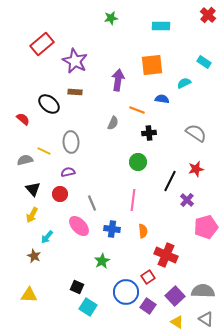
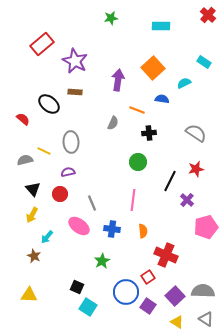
orange square at (152, 65): moved 1 px right, 3 px down; rotated 35 degrees counterclockwise
pink ellipse at (79, 226): rotated 10 degrees counterclockwise
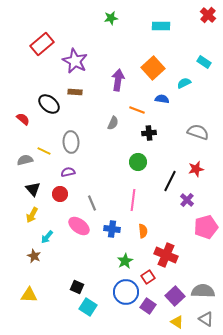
gray semicircle at (196, 133): moved 2 px right, 1 px up; rotated 15 degrees counterclockwise
green star at (102, 261): moved 23 px right
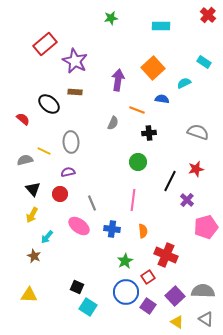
red rectangle at (42, 44): moved 3 px right
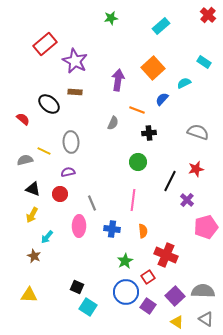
cyan rectangle at (161, 26): rotated 42 degrees counterclockwise
blue semicircle at (162, 99): rotated 56 degrees counterclockwise
black triangle at (33, 189): rotated 28 degrees counterclockwise
pink ellipse at (79, 226): rotated 55 degrees clockwise
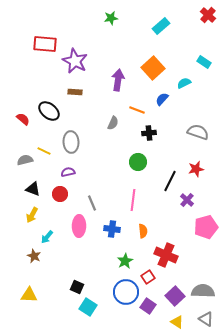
red rectangle at (45, 44): rotated 45 degrees clockwise
black ellipse at (49, 104): moved 7 px down
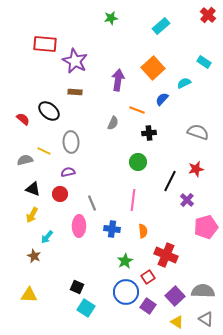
cyan square at (88, 307): moved 2 px left, 1 px down
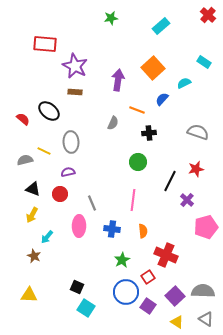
purple star at (75, 61): moved 5 px down
green star at (125, 261): moved 3 px left, 1 px up
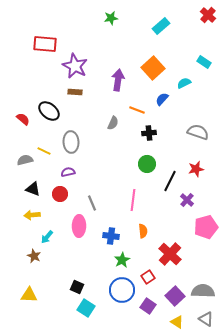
green circle at (138, 162): moved 9 px right, 2 px down
yellow arrow at (32, 215): rotated 56 degrees clockwise
blue cross at (112, 229): moved 1 px left, 7 px down
red cross at (166, 255): moved 4 px right, 1 px up; rotated 20 degrees clockwise
blue circle at (126, 292): moved 4 px left, 2 px up
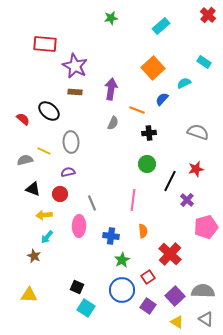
purple arrow at (118, 80): moved 7 px left, 9 px down
yellow arrow at (32, 215): moved 12 px right
